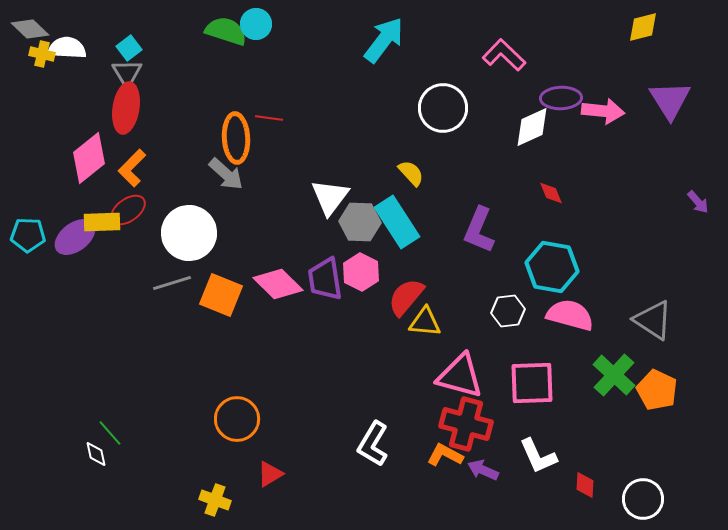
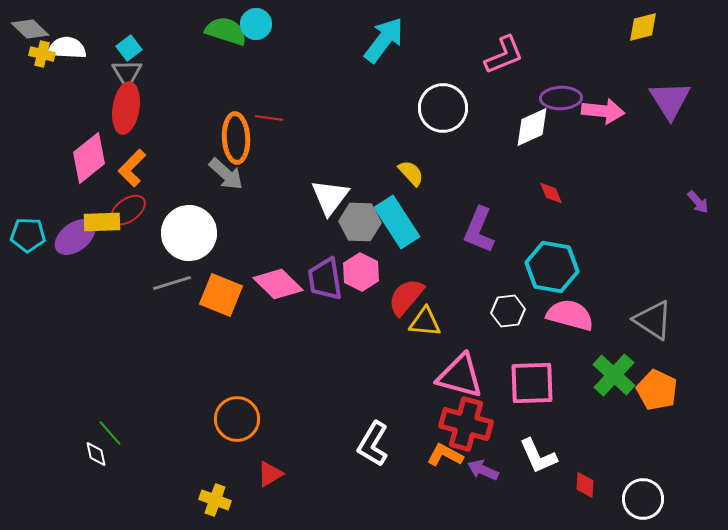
pink L-shape at (504, 55): rotated 114 degrees clockwise
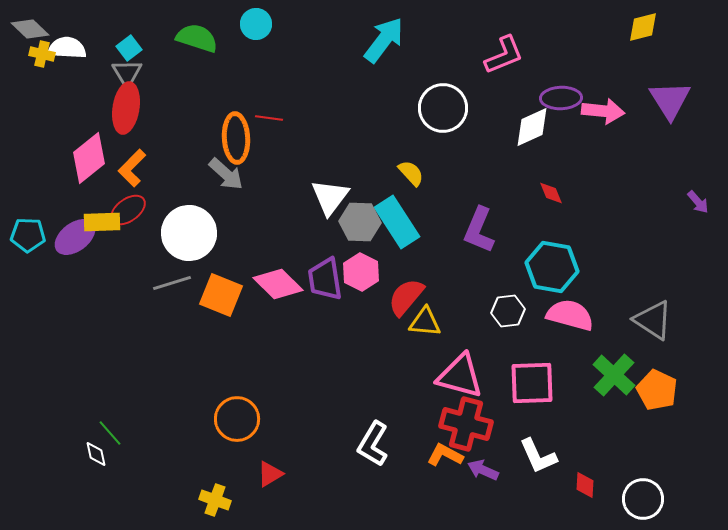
green semicircle at (226, 31): moved 29 px left, 7 px down
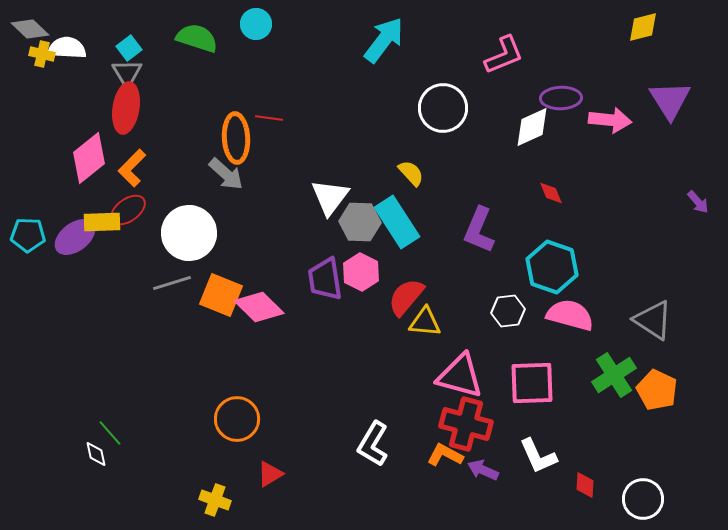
pink arrow at (603, 111): moved 7 px right, 9 px down
cyan hexagon at (552, 267): rotated 9 degrees clockwise
pink diamond at (278, 284): moved 19 px left, 23 px down
green cross at (614, 375): rotated 15 degrees clockwise
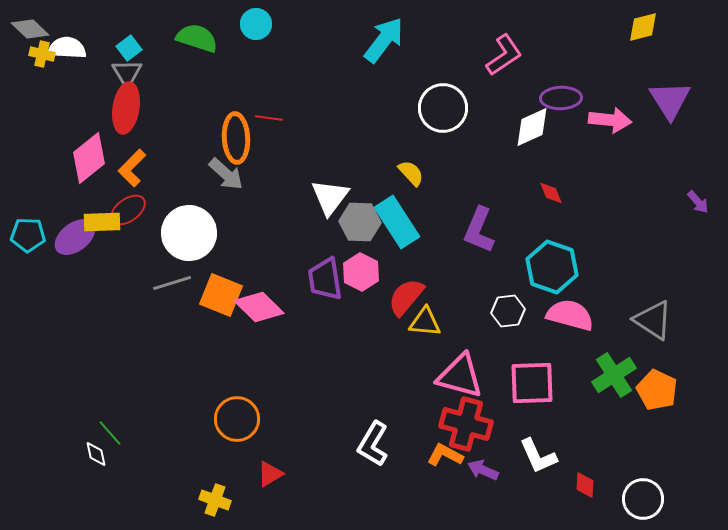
pink L-shape at (504, 55): rotated 12 degrees counterclockwise
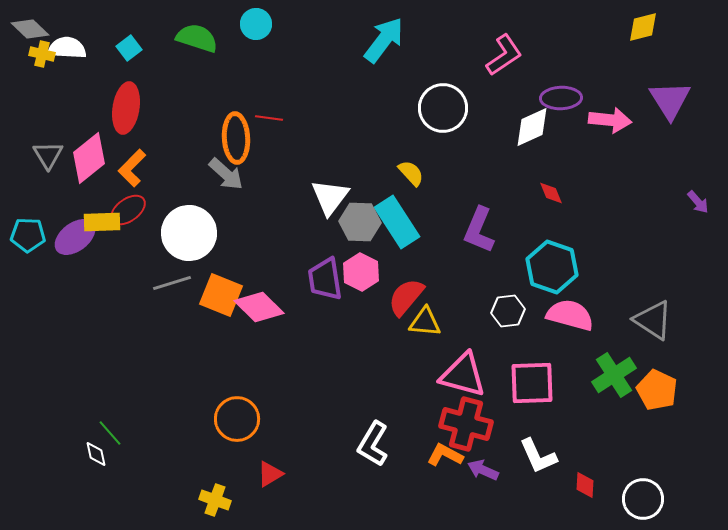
gray triangle at (127, 73): moved 79 px left, 82 px down
pink triangle at (460, 376): moved 3 px right, 1 px up
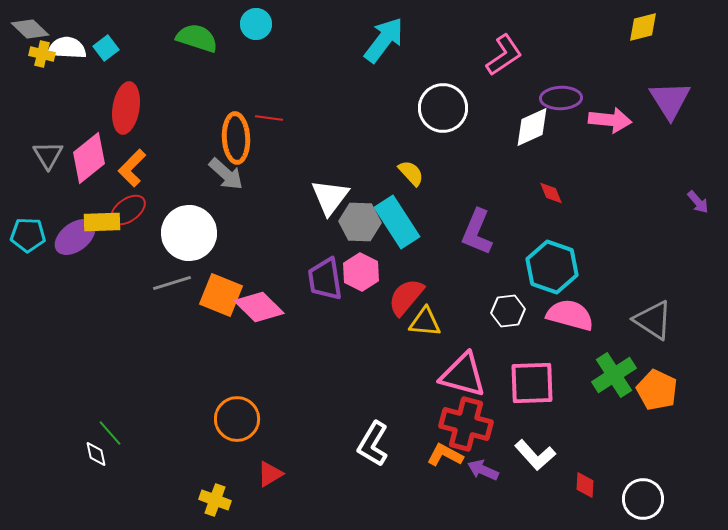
cyan square at (129, 48): moved 23 px left
purple L-shape at (479, 230): moved 2 px left, 2 px down
white L-shape at (538, 456): moved 3 px left, 1 px up; rotated 18 degrees counterclockwise
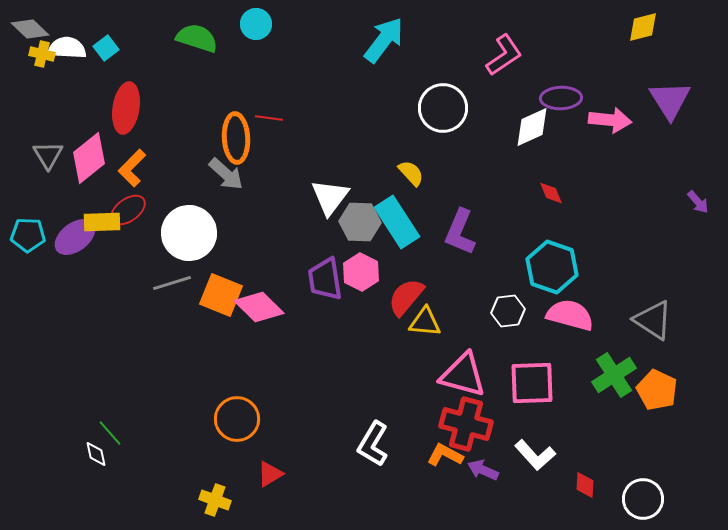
purple L-shape at (477, 232): moved 17 px left
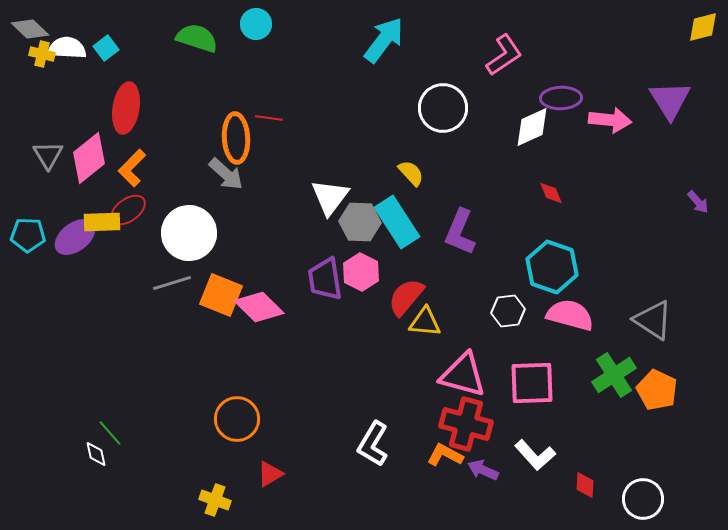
yellow diamond at (643, 27): moved 60 px right
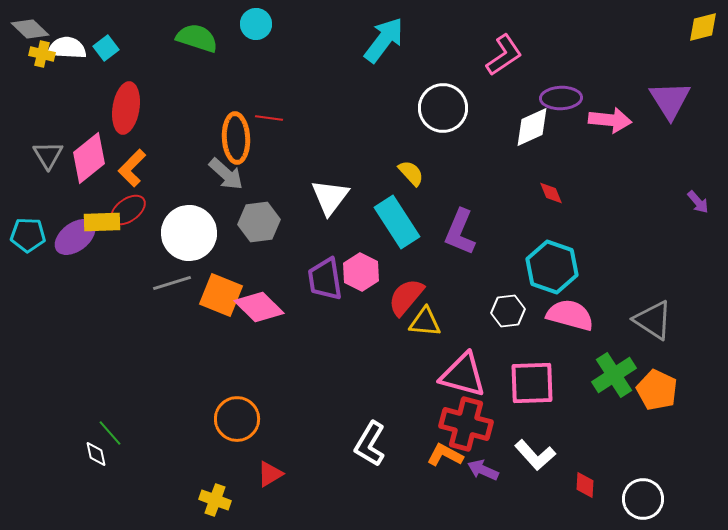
gray hexagon at (360, 222): moved 101 px left; rotated 9 degrees counterclockwise
white L-shape at (373, 444): moved 3 px left
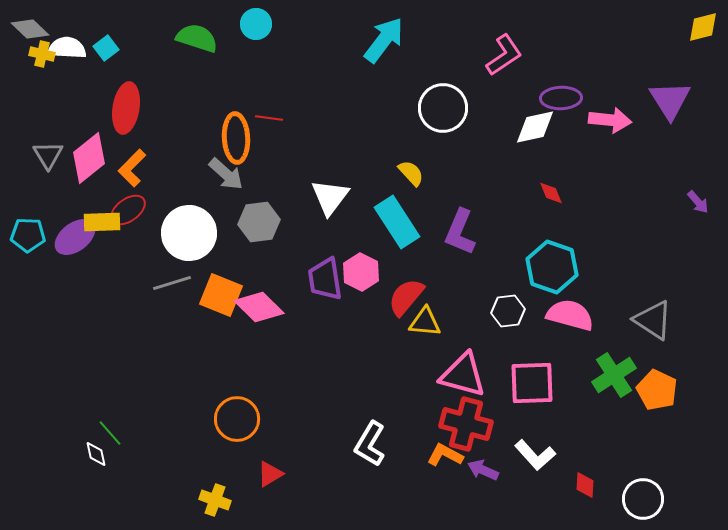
white diamond at (532, 127): moved 3 px right; rotated 12 degrees clockwise
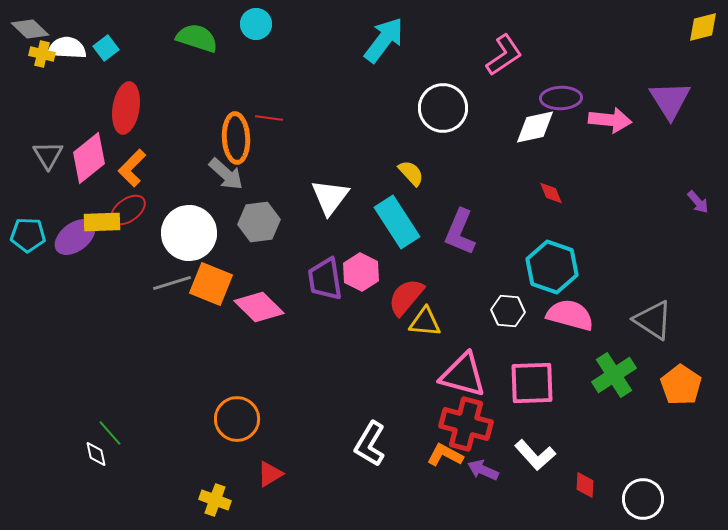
orange square at (221, 295): moved 10 px left, 11 px up
white hexagon at (508, 311): rotated 12 degrees clockwise
orange pentagon at (657, 390): moved 24 px right, 5 px up; rotated 9 degrees clockwise
